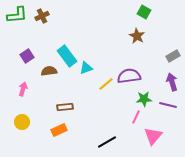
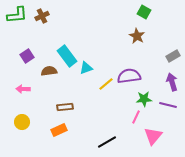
pink arrow: rotated 104 degrees counterclockwise
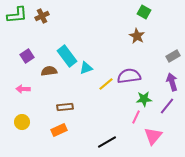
purple line: moved 1 px left, 1 px down; rotated 66 degrees counterclockwise
